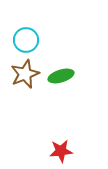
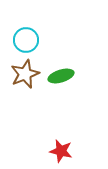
red star: rotated 20 degrees clockwise
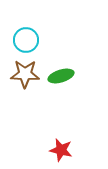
brown star: rotated 24 degrees clockwise
red star: moved 1 px up
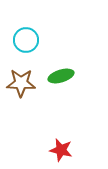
brown star: moved 4 px left, 9 px down
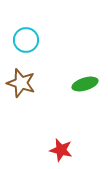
green ellipse: moved 24 px right, 8 px down
brown star: rotated 16 degrees clockwise
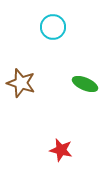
cyan circle: moved 27 px right, 13 px up
green ellipse: rotated 40 degrees clockwise
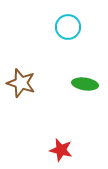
cyan circle: moved 15 px right
green ellipse: rotated 15 degrees counterclockwise
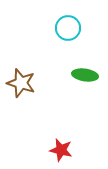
cyan circle: moved 1 px down
green ellipse: moved 9 px up
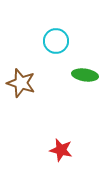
cyan circle: moved 12 px left, 13 px down
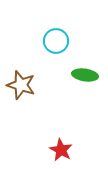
brown star: moved 2 px down
red star: rotated 15 degrees clockwise
